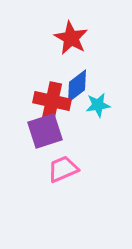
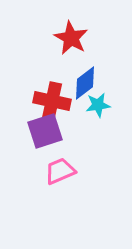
blue diamond: moved 8 px right, 3 px up
pink trapezoid: moved 3 px left, 2 px down
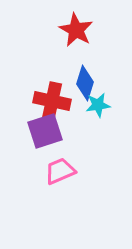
red star: moved 5 px right, 8 px up
blue diamond: rotated 36 degrees counterclockwise
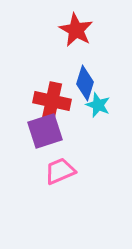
cyan star: rotated 30 degrees clockwise
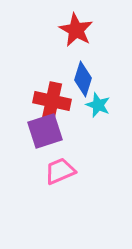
blue diamond: moved 2 px left, 4 px up
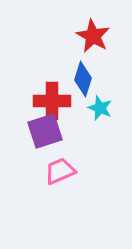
red star: moved 17 px right, 6 px down
red cross: rotated 12 degrees counterclockwise
cyan star: moved 2 px right, 3 px down
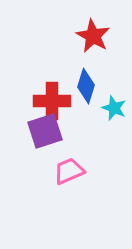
blue diamond: moved 3 px right, 7 px down
cyan star: moved 14 px right
pink trapezoid: moved 9 px right
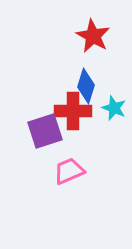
red cross: moved 21 px right, 10 px down
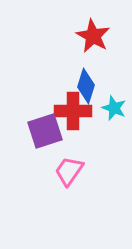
pink trapezoid: rotated 32 degrees counterclockwise
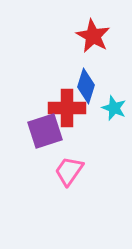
red cross: moved 6 px left, 3 px up
